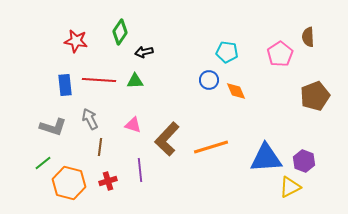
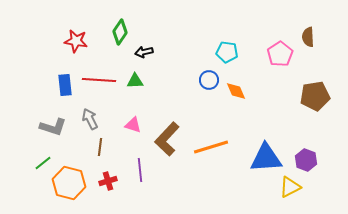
brown pentagon: rotated 12 degrees clockwise
purple hexagon: moved 2 px right, 1 px up
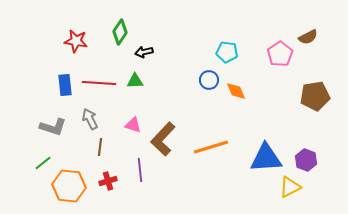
brown semicircle: rotated 114 degrees counterclockwise
red line: moved 3 px down
brown L-shape: moved 4 px left
orange hexagon: moved 3 px down; rotated 8 degrees counterclockwise
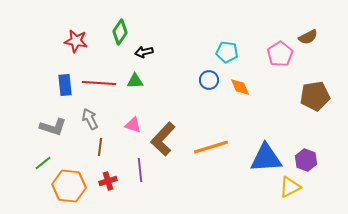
orange diamond: moved 4 px right, 4 px up
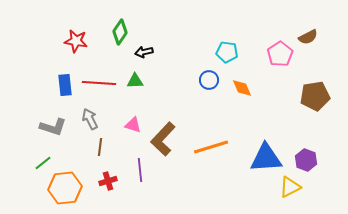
orange diamond: moved 2 px right, 1 px down
orange hexagon: moved 4 px left, 2 px down; rotated 12 degrees counterclockwise
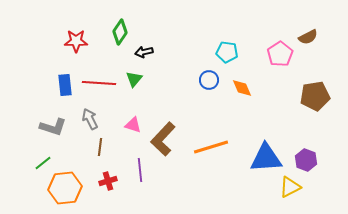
red star: rotated 10 degrees counterclockwise
green triangle: moved 1 px left, 2 px up; rotated 48 degrees counterclockwise
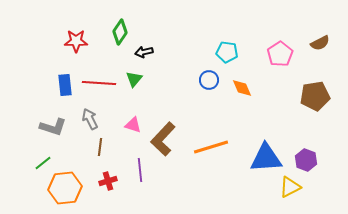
brown semicircle: moved 12 px right, 6 px down
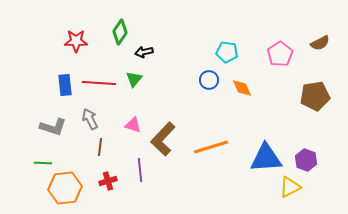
green line: rotated 42 degrees clockwise
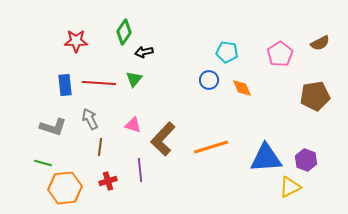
green diamond: moved 4 px right
green line: rotated 12 degrees clockwise
